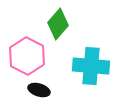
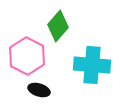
green diamond: moved 2 px down
cyan cross: moved 1 px right, 1 px up
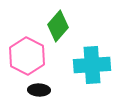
cyan cross: rotated 9 degrees counterclockwise
black ellipse: rotated 15 degrees counterclockwise
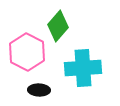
pink hexagon: moved 4 px up
cyan cross: moved 9 px left, 3 px down
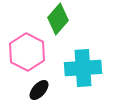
green diamond: moved 7 px up
black ellipse: rotated 50 degrees counterclockwise
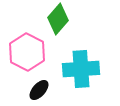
cyan cross: moved 2 px left, 1 px down
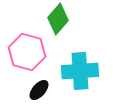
pink hexagon: rotated 12 degrees counterclockwise
cyan cross: moved 1 px left, 2 px down
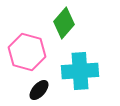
green diamond: moved 6 px right, 4 px down
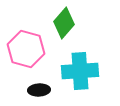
pink hexagon: moved 1 px left, 3 px up
black ellipse: rotated 45 degrees clockwise
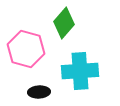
black ellipse: moved 2 px down
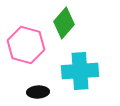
pink hexagon: moved 4 px up
black ellipse: moved 1 px left
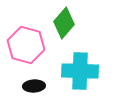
cyan cross: rotated 6 degrees clockwise
black ellipse: moved 4 px left, 6 px up
